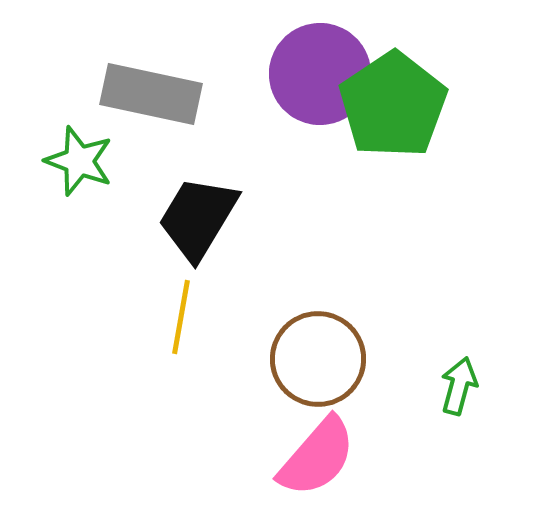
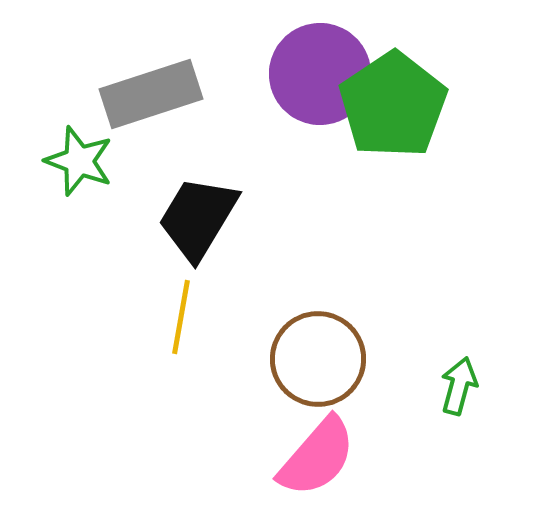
gray rectangle: rotated 30 degrees counterclockwise
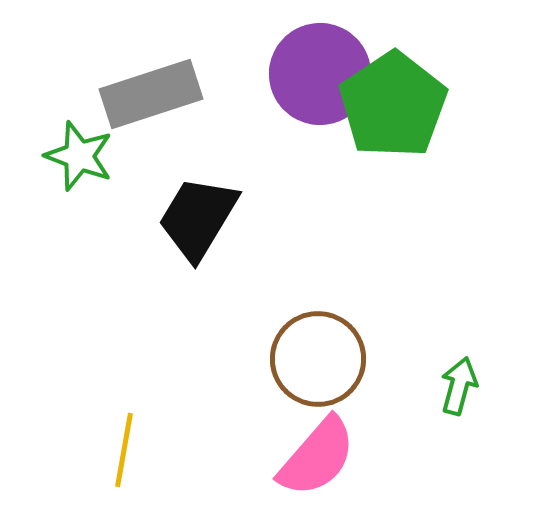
green star: moved 5 px up
yellow line: moved 57 px left, 133 px down
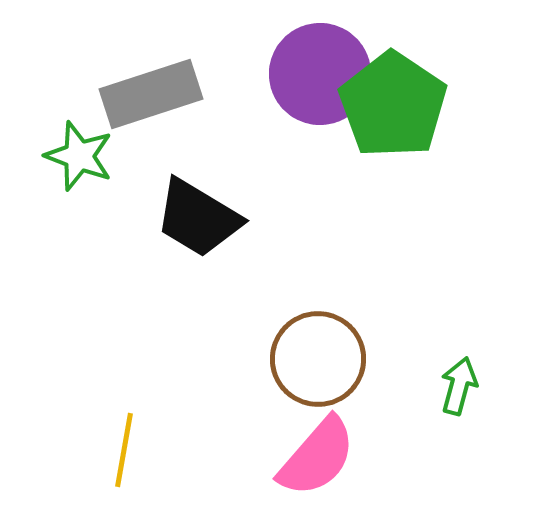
green pentagon: rotated 4 degrees counterclockwise
black trapezoid: rotated 90 degrees counterclockwise
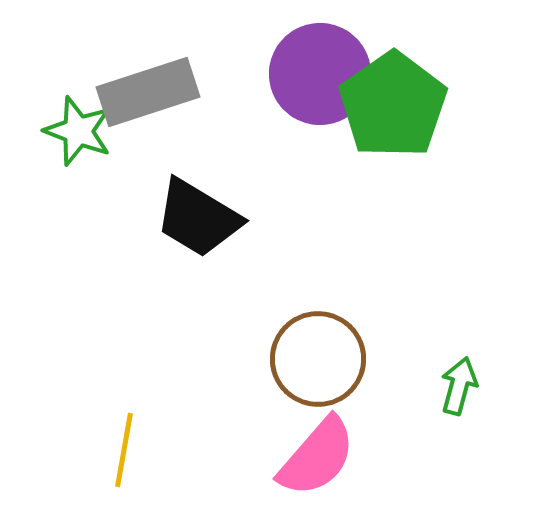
gray rectangle: moved 3 px left, 2 px up
green pentagon: rotated 3 degrees clockwise
green star: moved 1 px left, 25 px up
